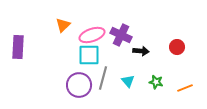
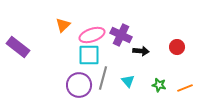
purple rectangle: rotated 55 degrees counterclockwise
green star: moved 3 px right, 3 px down
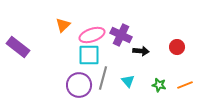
orange line: moved 3 px up
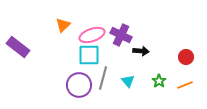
red circle: moved 9 px right, 10 px down
green star: moved 4 px up; rotated 24 degrees clockwise
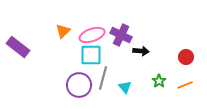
orange triangle: moved 6 px down
cyan square: moved 2 px right
cyan triangle: moved 3 px left, 6 px down
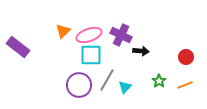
pink ellipse: moved 3 px left
gray line: moved 4 px right, 2 px down; rotated 15 degrees clockwise
cyan triangle: rotated 24 degrees clockwise
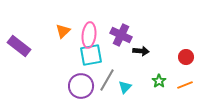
pink ellipse: rotated 65 degrees counterclockwise
purple rectangle: moved 1 px right, 1 px up
cyan square: rotated 10 degrees counterclockwise
purple circle: moved 2 px right, 1 px down
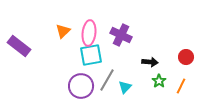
pink ellipse: moved 2 px up
black arrow: moved 9 px right, 11 px down
orange line: moved 4 px left, 1 px down; rotated 42 degrees counterclockwise
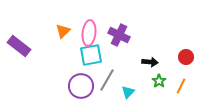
purple cross: moved 2 px left
cyan triangle: moved 3 px right, 5 px down
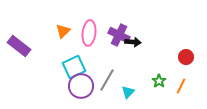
cyan square: moved 17 px left, 12 px down; rotated 15 degrees counterclockwise
black arrow: moved 17 px left, 20 px up
